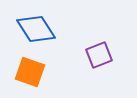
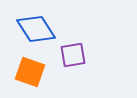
purple square: moved 26 px left; rotated 12 degrees clockwise
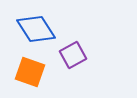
purple square: rotated 20 degrees counterclockwise
